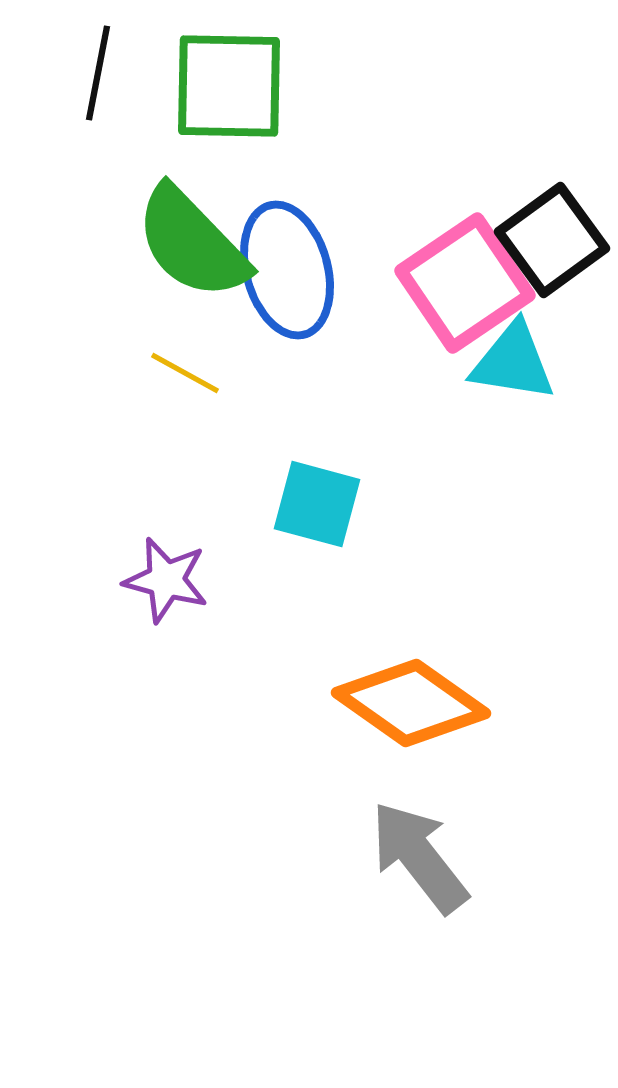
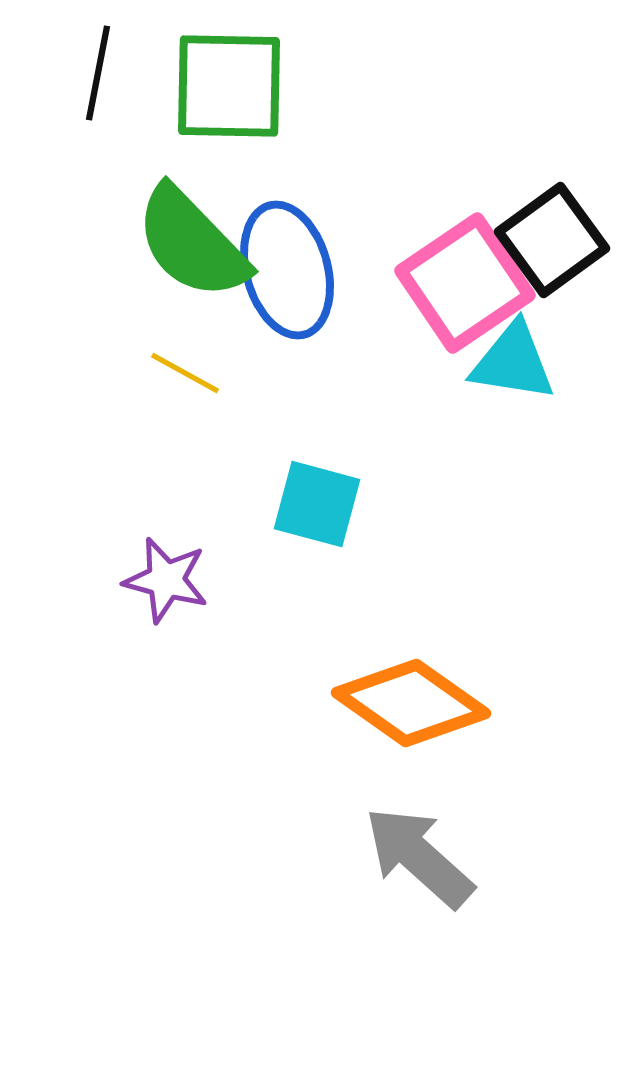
gray arrow: rotated 10 degrees counterclockwise
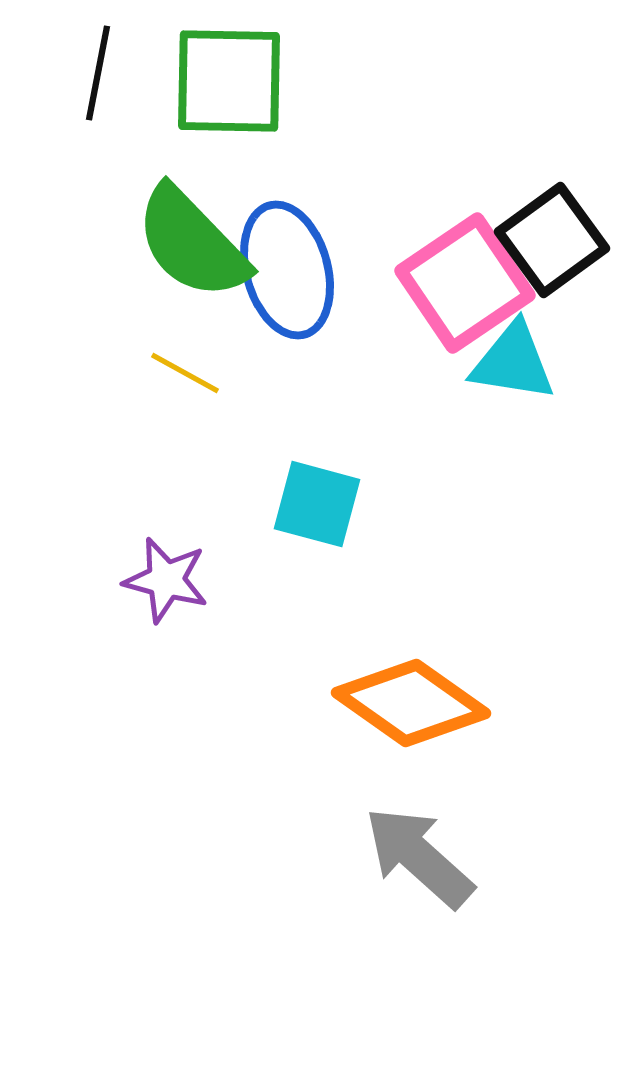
green square: moved 5 px up
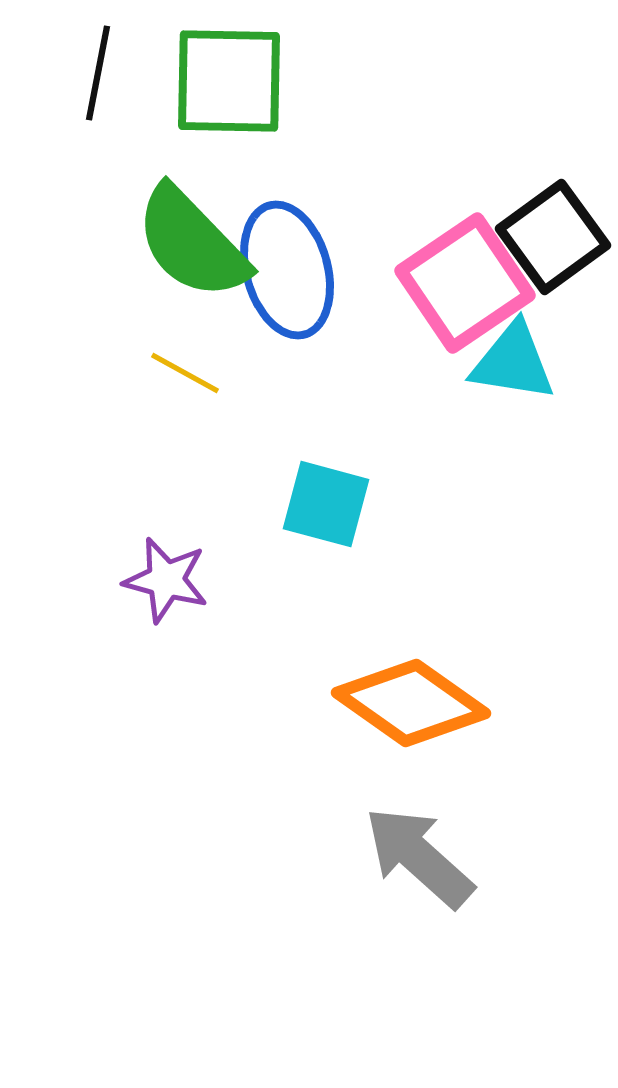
black square: moved 1 px right, 3 px up
cyan square: moved 9 px right
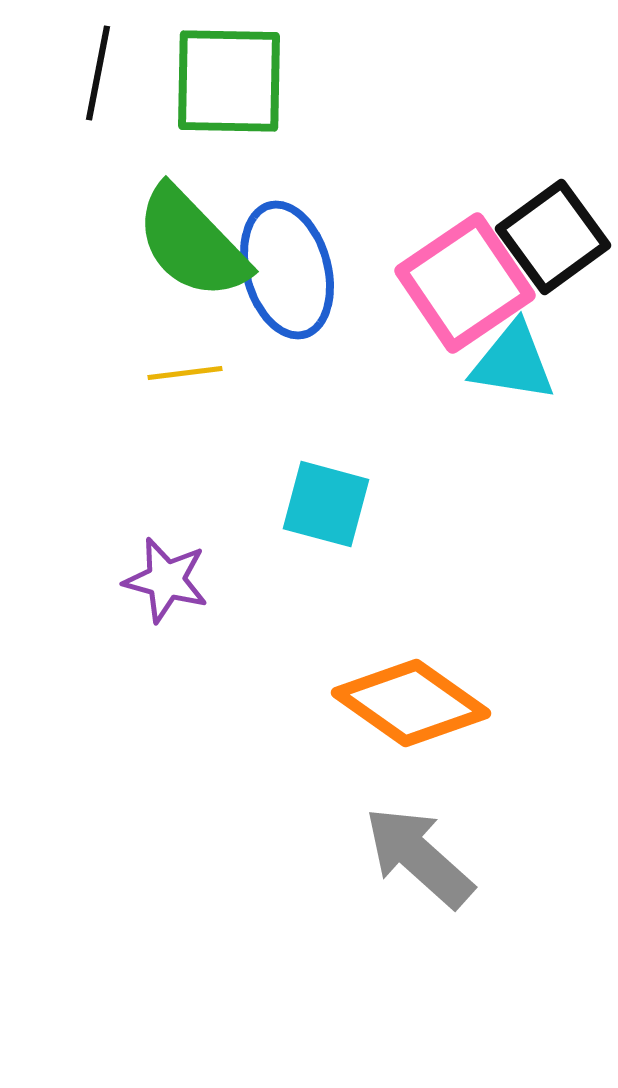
yellow line: rotated 36 degrees counterclockwise
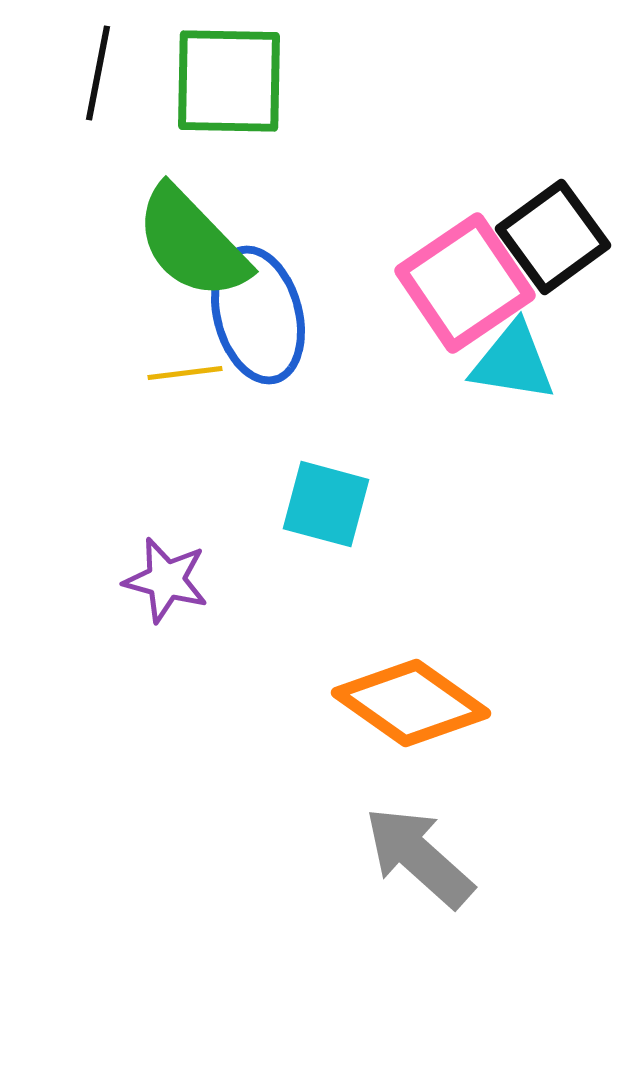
blue ellipse: moved 29 px left, 45 px down
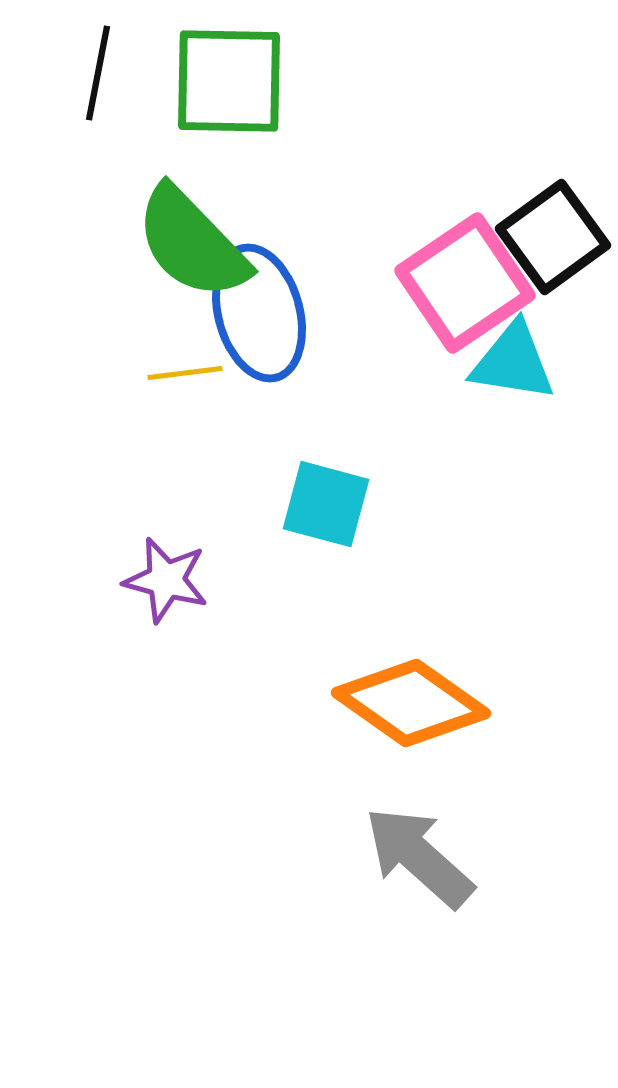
blue ellipse: moved 1 px right, 2 px up
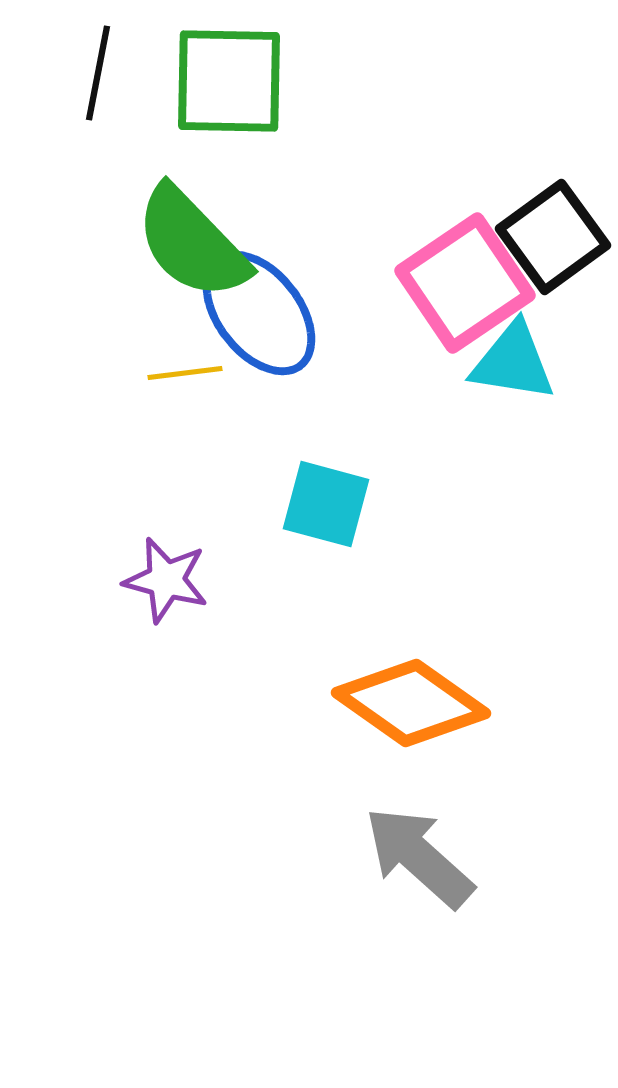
blue ellipse: rotated 23 degrees counterclockwise
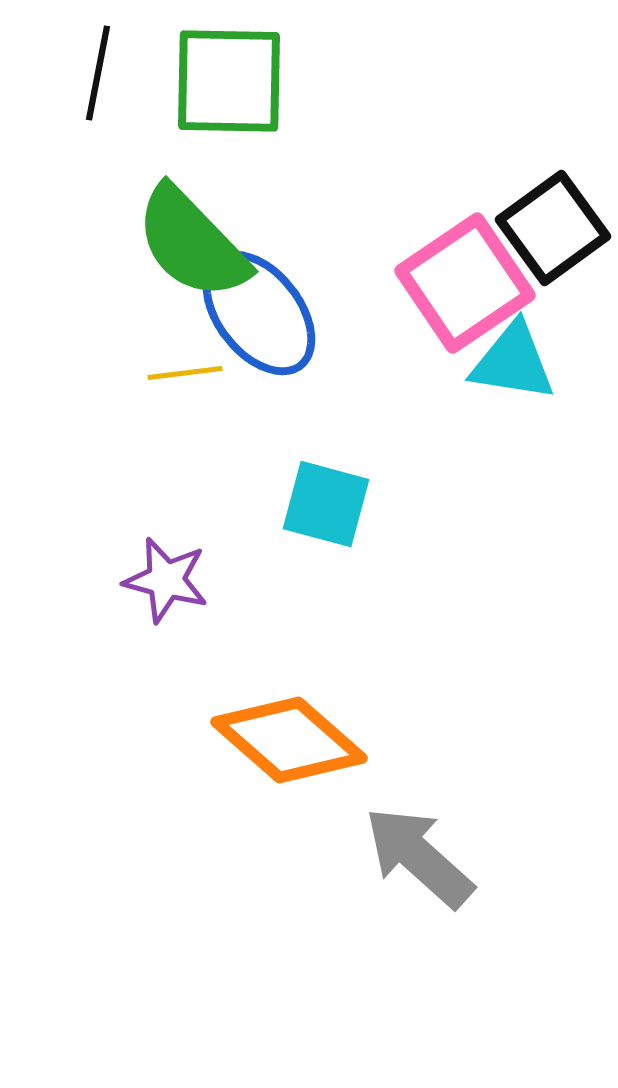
black square: moved 9 px up
orange diamond: moved 122 px left, 37 px down; rotated 6 degrees clockwise
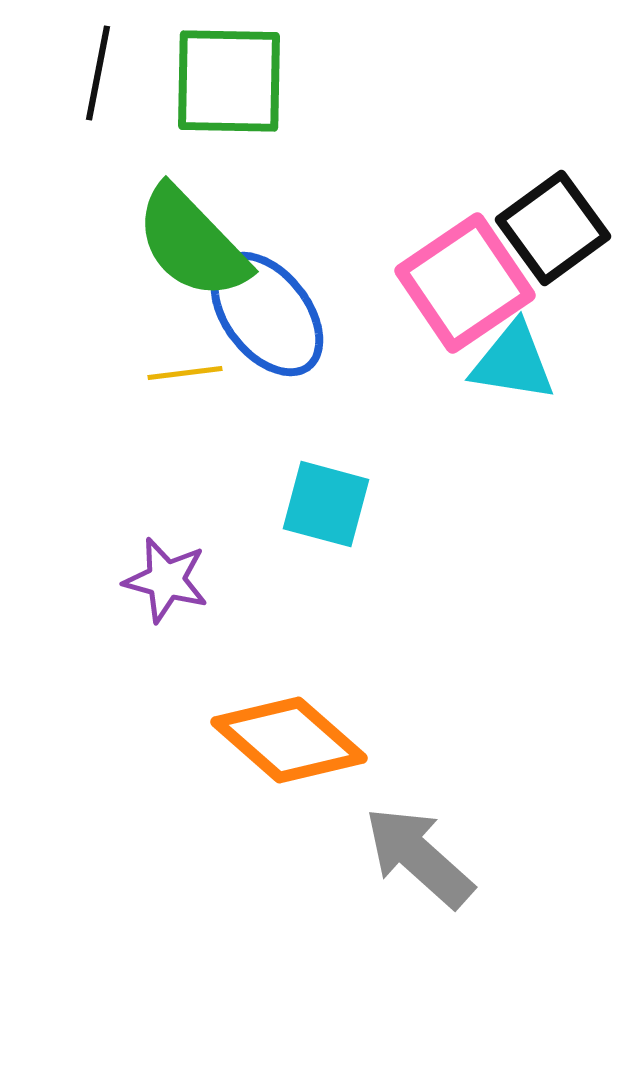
blue ellipse: moved 8 px right, 1 px down
